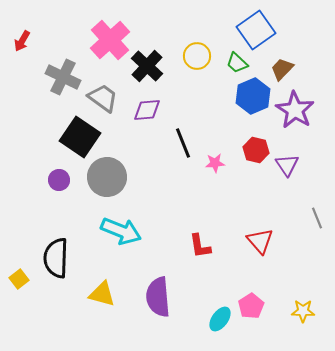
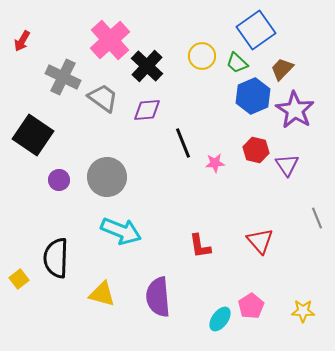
yellow circle: moved 5 px right
black square: moved 47 px left, 2 px up
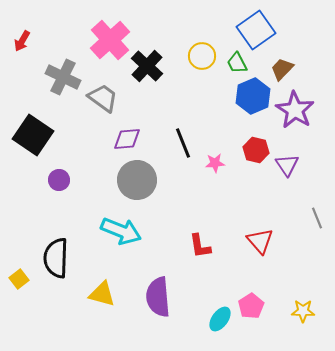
green trapezoid: rotated 20 degrees clockwise
purple diamond: moved 20 px left, 29 px down
gray circle: moved 30 px right, 3 px down
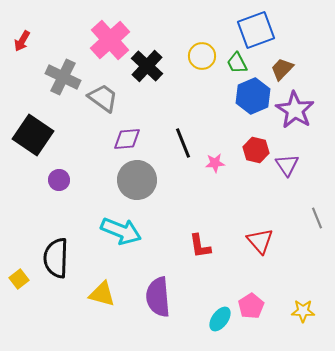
blue square: rotated 15 degrees clockwise
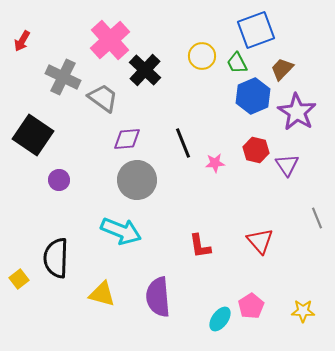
black cross: moved 2 px left, 4 px down
purple star: moved 2 px right, 2 px down
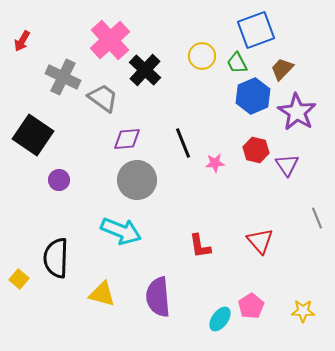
yellow square: rotated 12 degrees counterclockwise
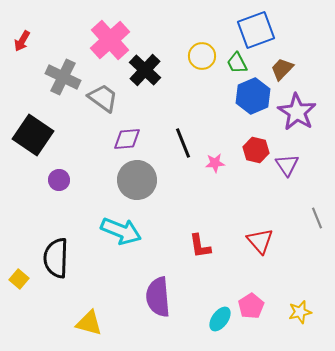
yellow triangle: moved 13 px left, 29 px down
yellow star: moved 3 px left, 1 px down; rotated 15 degrees counterclockwise
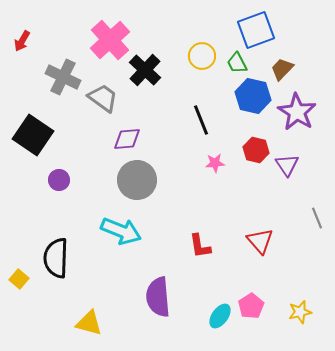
blue hexagon: rotated 24 degrees counterclockwise
black line: moved 18 px right, 23 px up
cyan ellipse: moved 3 px up
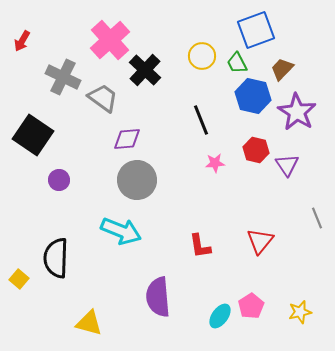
red triangle: rotated 20 degrees clockwise
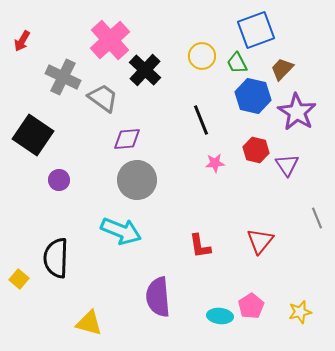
cyan ellipse: rotated 60 degrees clockwise
